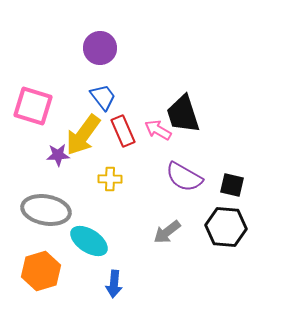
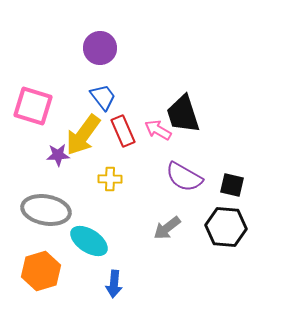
gray arrow: moved 4 px up
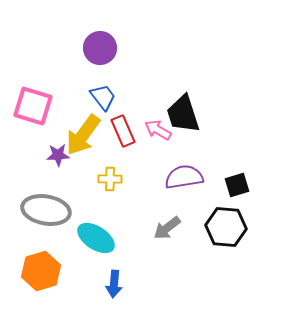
purple semicircle: rotated 141 degrees clockwise
black square: moved 5 px right; rotated 30 degrees counterclockwise
cyan ellipse: moved 7 px right, 3 px up
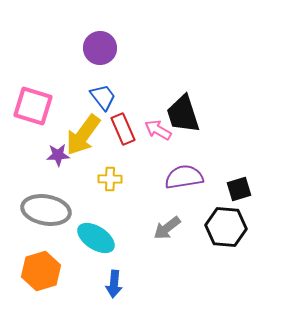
red rectangle: moved 2 px up
black square: moved 2 px right, 4 px down
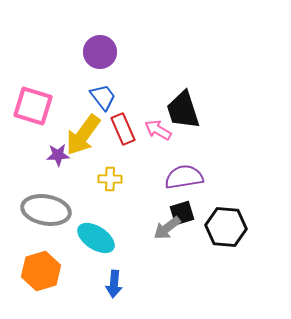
purple circle: moved 4 px down
black trapezoid: moved 4 px up
black square: moved 57 px left, 24 px down
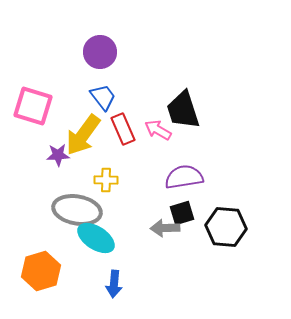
yellow cross: moved 4 px left, 1 px down
gray ellipse: moved 31 px right
gray arrow: moved 2 px left; rotated 36 degrees clockwise
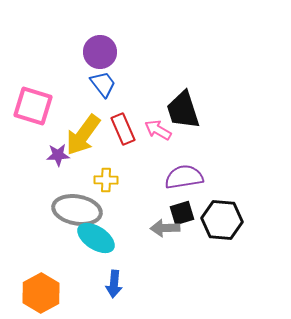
blue trapezoid: moved 13 px up
black hexagon: moved 4 px left, 7 px up
orange hexagon: moved 22 px down; rotated 12 degrees counterclockwise
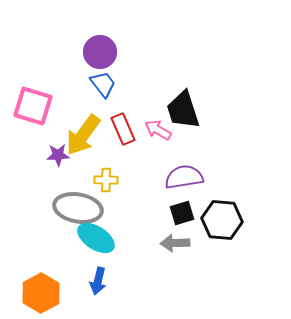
gray ellipse: moved 1 px right, 2 px up
gray arrow: moved 10 px right, 15 px down
blue arrow: moved 16 px left, 3 px up; rotated 8 degrees clockwise
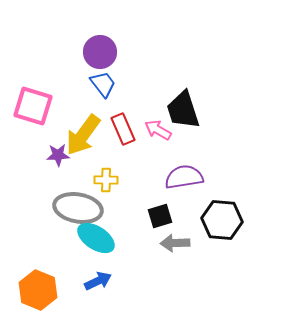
black square: moved 22 px left, 3 px down
blue arrow: rotated 128 degrees counterclockwise
orange hexagon: moved 3 px left, 3 px up; rotated 9 degrees counterclockwise
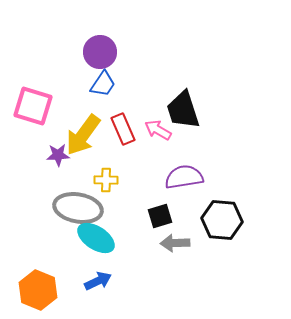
blue trapezoid: rotated 72 degrees clockwise
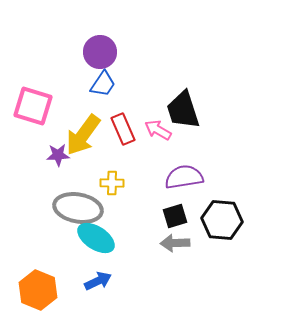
yellow cross: moved 6 px right, 3 px down
black square: moved 15 px right
